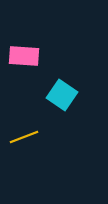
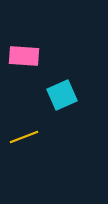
cyan square: rotated 32 degrees clockwise
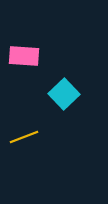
cyan square: moved 2 px right, 1 px up; rotated 20 degrees counterclockwise
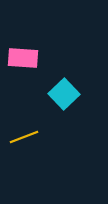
pink rectangle: moved 1 px left, 2 px down
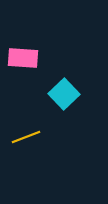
yellow line: moved 2 px right
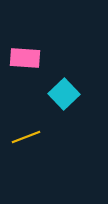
pink rectangle: moved 2 px right
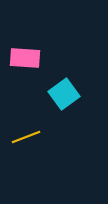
cyan square: rotated 8 degrees clockwise
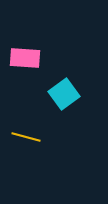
yellow line: rotated 36 degrees clockwise
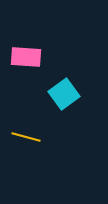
pink rectangle: moved 1 px right, 1 px up
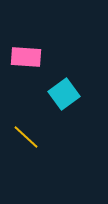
yellow line: rotated 28 degrees clockwise
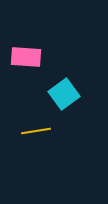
yellow line: moved 10 px right, 6 px up; rotated 52 degrees counterclockwise
